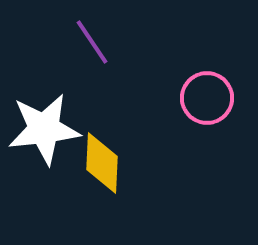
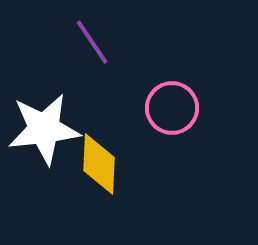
pink circle: moved 35 px left, 10 px down
yellow diamond: moved 3 px left, 1 px down
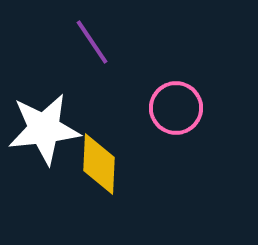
pink circle: moved 4 px right
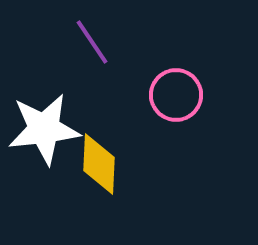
pink circle: moved 13 px up
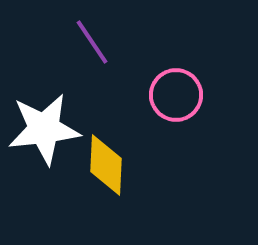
yellow diamond: moved 7 px right, 1 px down
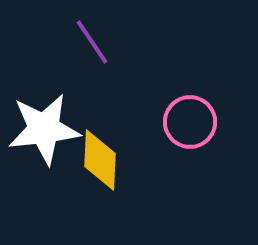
pink circle: moved 14 px right, 27 px down
yellow diamond: moved 6 px left, 5 px up
